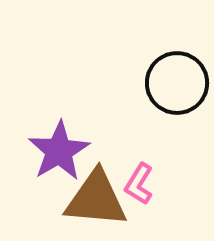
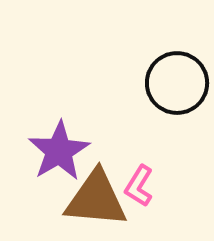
pink L-shape: moved 2 px down
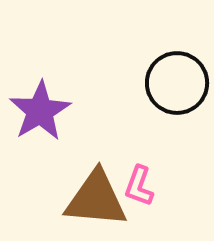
purple star: moved 19 px left, 40 px up
pink L-shape: rotated 12 degrees counterclockwise
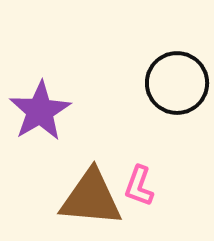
brown triangle: moved 5 px left, 1 px up
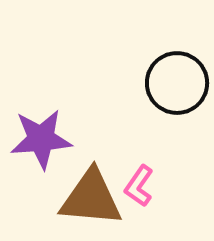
purple star: moved 1 px right, 28 px down; rotated 26 degrees clockwise
pink L-shape: rotated 15 degrees clockwise
